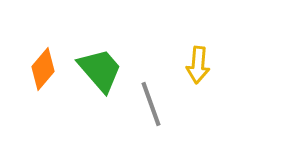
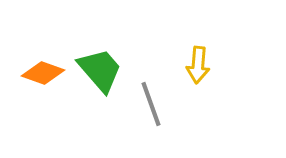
orange diamond: moved 4 px down; rotated 69 degrees clockwise
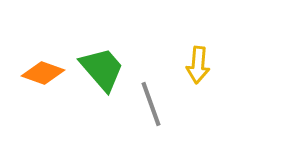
green trapezoid: moved 2 px right, 1 px up
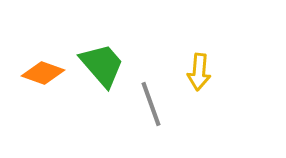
yellow arrow: moved 1 px right, 7 px down
green trapezoid: moved 4 px up
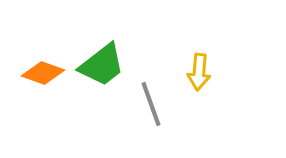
green trapezoid: rotated 93 degrees clockwise
